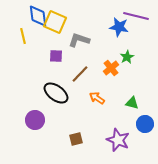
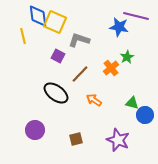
purple square: moved 2 px right; rotated 24 degrees clockwise
orange arrow: moved 3 px left, 2 px down
purple circle: moved 10 px down
blue circle: moved 9 px up
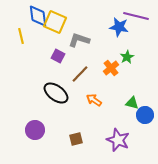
yellow line: moved 2 px left
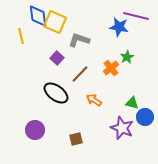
purple square: moved 1 px left, 2 px down; rotated 16 degrees clockwise
blue circle: moved 2 px down
purple star: moved 4 px right, 12 px up
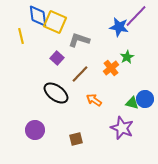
purple line: rotated 60 degrees counterclockwise
blue circle: moved 18 px up
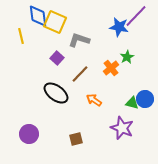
purple circle: moved 6 px left, 4 px down
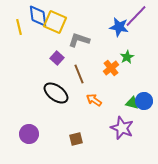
yellow line: moved 2 px left, 9 px up
brown line: moved 1 px left; rotated 66 degrees counterclockwise
blue circle: moved 1 px left, 2 px down
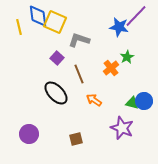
black ellipse: rotated 10 degrees clockwise
